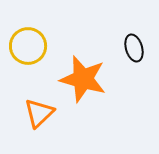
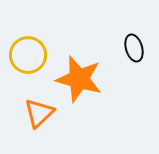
yellow circle: moved 9 px down
orange star: moved 4 px left
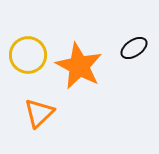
black ellipse: rotated 72 degrees clockwise
orange star: moved 13 px up; rotated 12 degrees clockwise
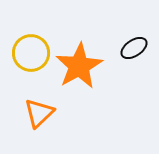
yellow circle: moved 3 px right, 2 px up
orange star: rotated 15 degrees clockwise
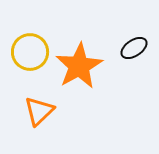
yellow circle: moved 1 px left, 1 px up
orange triangle: moved 2 px up
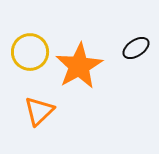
black ellipse: moved 2 px right
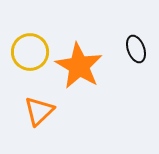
black ellipse: moved 1 px down; rotated 76 degrees counterclockwise
orange star: rotated 12 degrees counterclockwise
